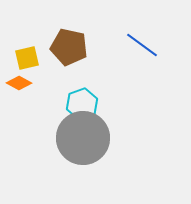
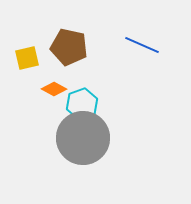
blue line: rotated 12 degrees counterclockwise
orange diamond: moved 35 px right, 6 px down
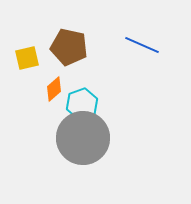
orange diamond: rotated 70 degrees counterclockwise
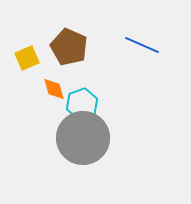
brown pentagon: rotated 12 degrees clockwise
yellow square: rotated 10 degrees counterclockwise
orange diamond: rotated 65 degrees counterclockwise
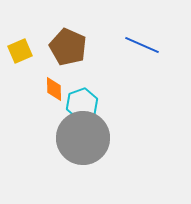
brown pentagon: moved 1 px left
yellow square: moved 7 px left, 7 px up
orange diamond: rotated 15 degrees clockwise
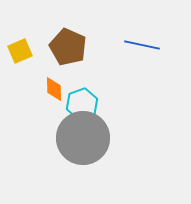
blue line: rotated 12 degrees counterclockwise
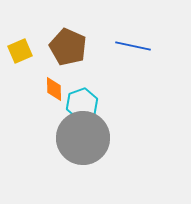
blue line: moved 9 px left, 1 px down
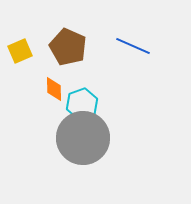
blue line: rotated 12 degrees clockwise
